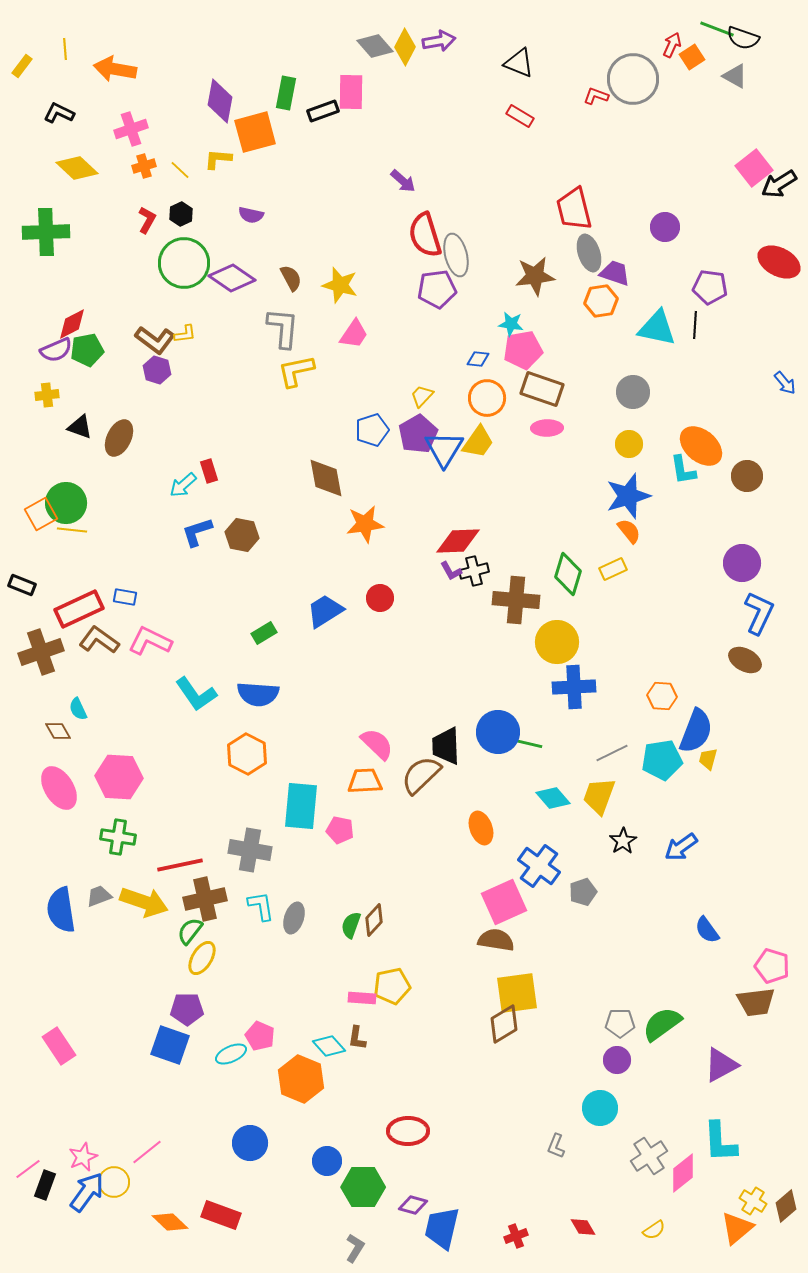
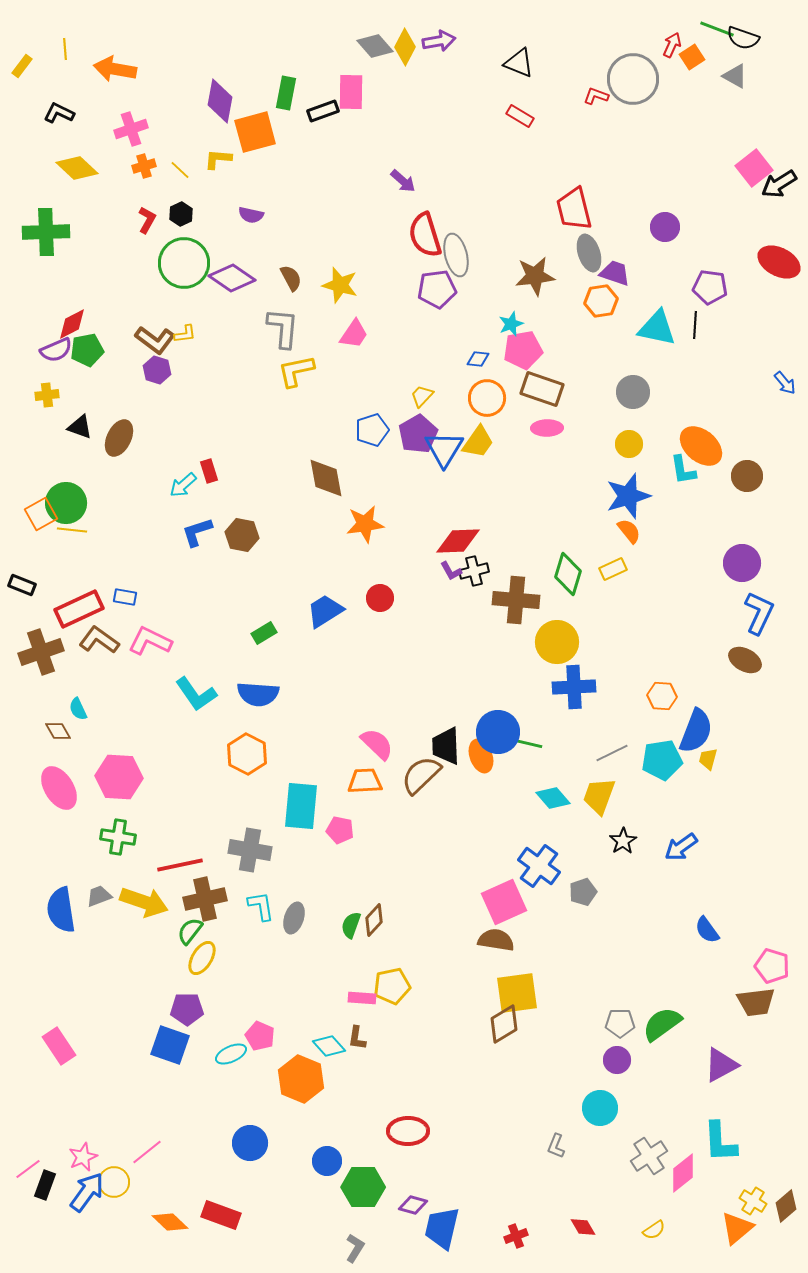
cyan star at (511, 324): rotated 30 degrees counterclockwise
orange ellipse at (481, 828): moved 72 px up
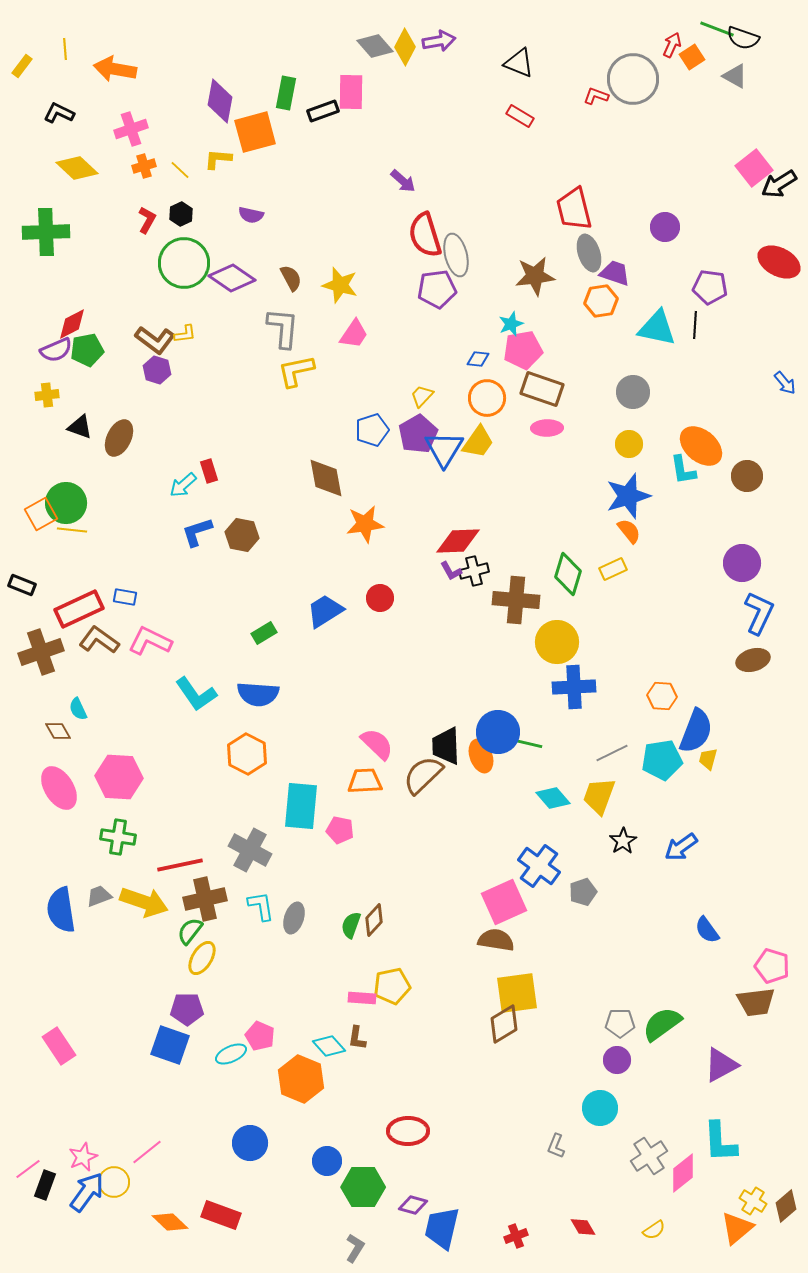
brown ellipse at (745, 660): moved 8 px right; rotated 44 degrees counterclockwise
brown semicircle at (421, 775): moved 2 px right
gray cross at (250, 850): rotated 18 degrees clockwise
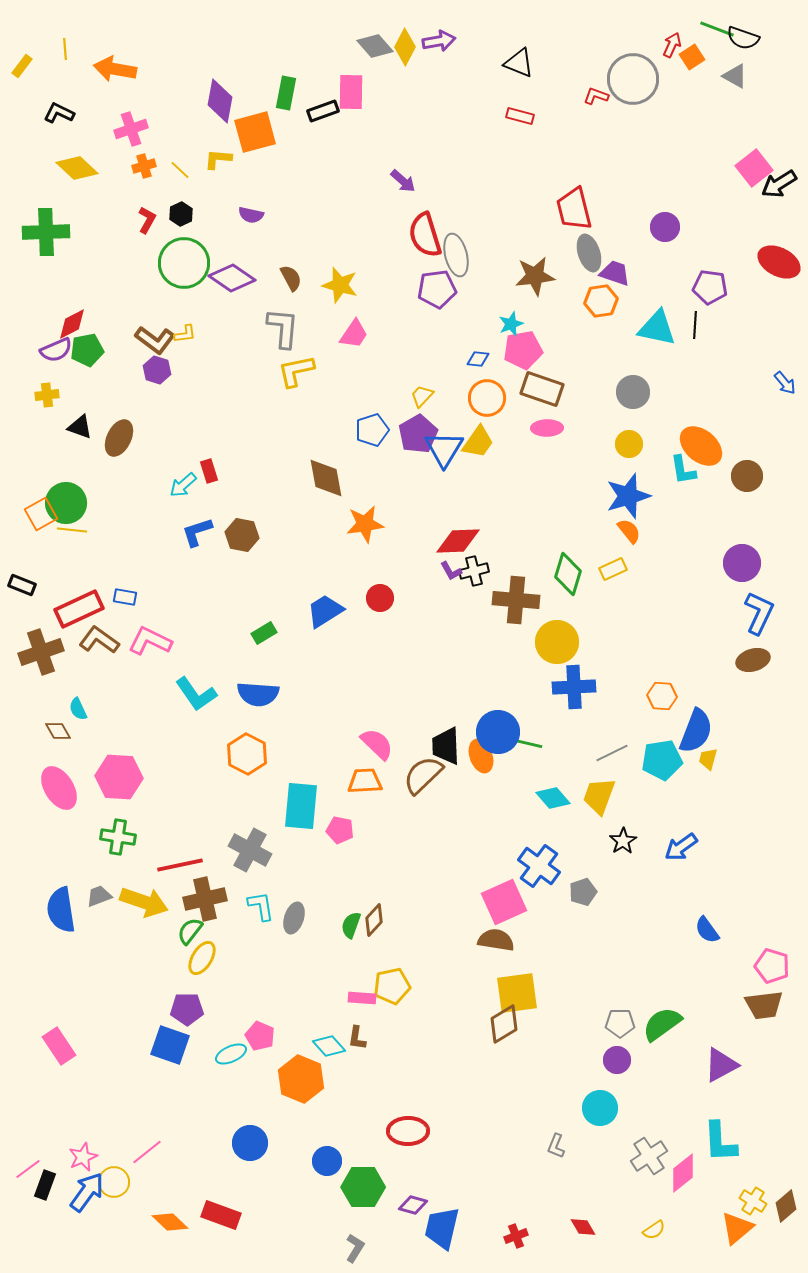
red rectangle at (520, 116): rotated 16 degrees counterclockwise
brown trapezoid at (756, 1002): moved 8 px right, 3 px down
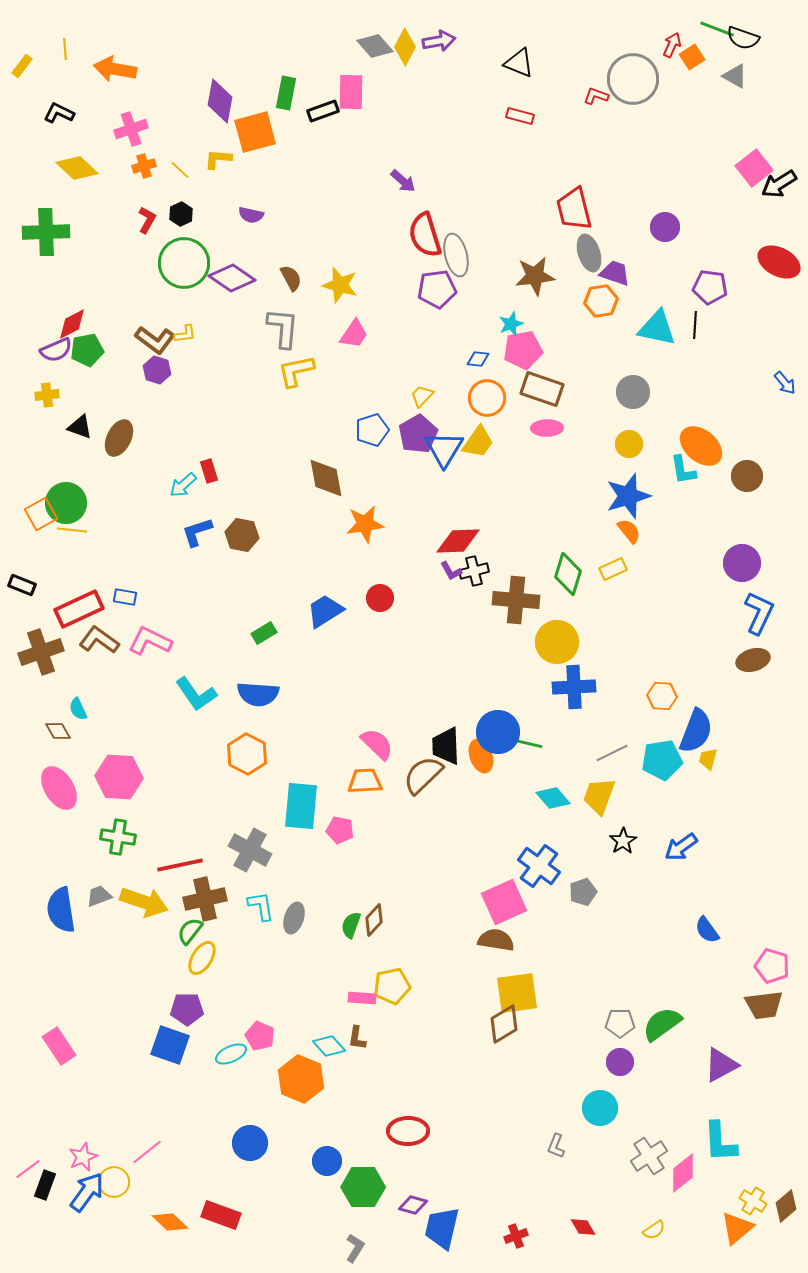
purple circle at (617, 1060): moved 3 px right, 2 px down
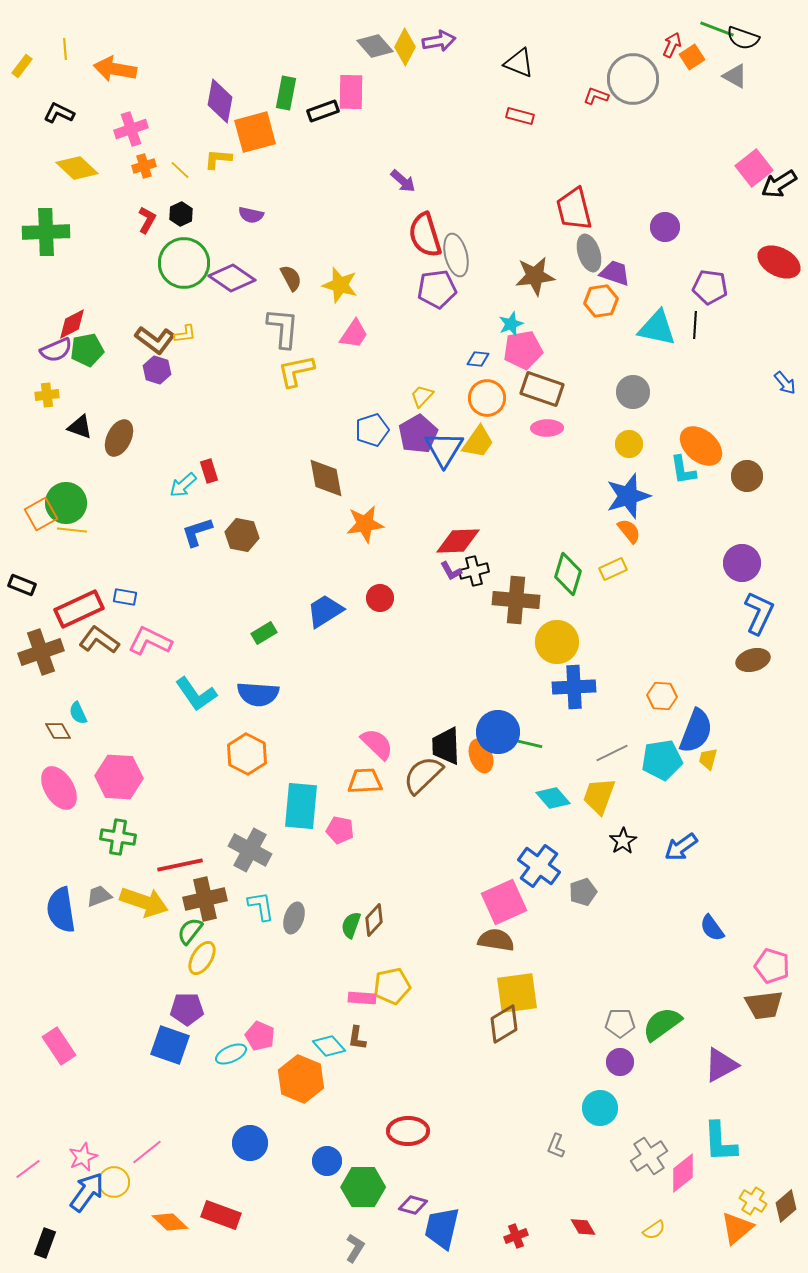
cyan semicircle at (78, 709): moved 4 px down
blue semicircle at (707, 930): moved 5 px right, 2 px up
black rectangle at (45, 1185): moved 58 px down
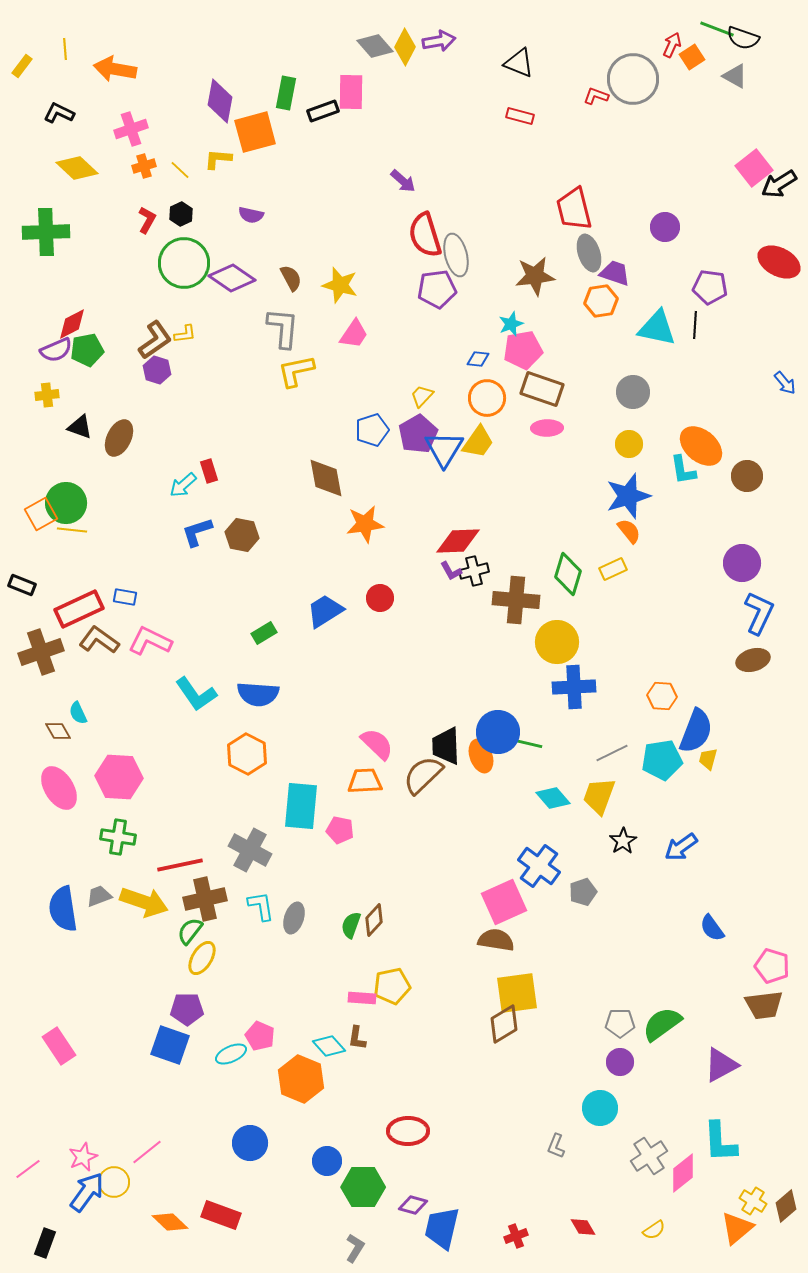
brown L-shape at (155, 340): rotated 72 degrees counterclockwise
blue semicircle at (61, 910): moved 2 px right, 1 px up
